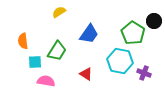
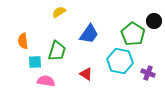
green pentagon: moved 1 px down
green trapezoid: rotated 15 degrees counterclockwise
purple cross: moved 4 px right
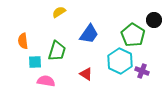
black circle: moved 1 px up
green pentagon: moved 1 px down
cyan hexagon: rotated 15 degrees clockwise
purple cross: moved 6 px left, 2 px up
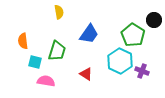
yellow semicircle: rotated 112 degrees clockwise
cyan square: rotated 16 degrees clockwise
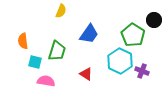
yellow semicircle: moved 2 px right, 1 px up; rotated 32 degrees clockwise
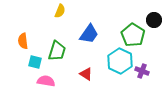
yellow semicircle: moved 1 px left
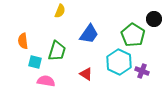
black circle: moved 1 px up
cyan hexagon: moved 1 px left, 1 px down
